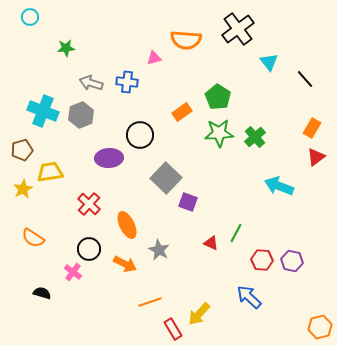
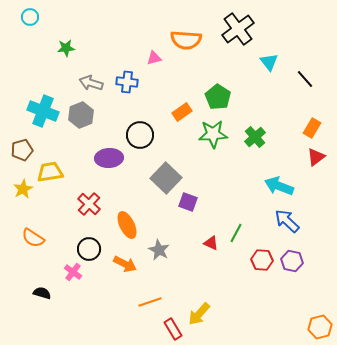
green star at (219, 133): moved 6 px left, 1 px down
blue arrow at (249, 297): moved 38 px right, 76 px up
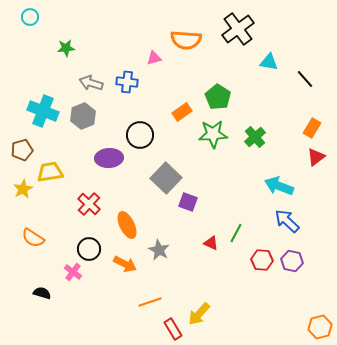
cyan triangle at (269, 62): rotated 42 degrees counterclockwise
gray hexagon at (81, 115): moved 2 px right, 1 px down
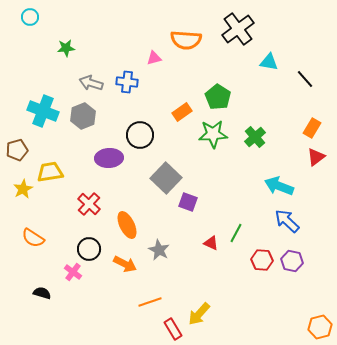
brown pentagon at (22, 150): moved 5 px left
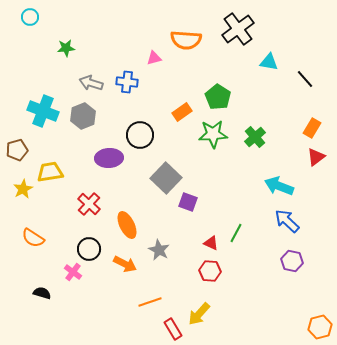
red hexagon at (262, 260): moved 52 px left, 11 px down
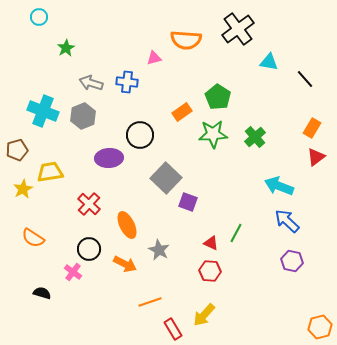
cyan circle at (30, 17): moved 9 px right
green star at (66, 48): rotated 24 degrees counterclockwise
yellow arrow at (199, 314): moved 5 px right, 1 px down
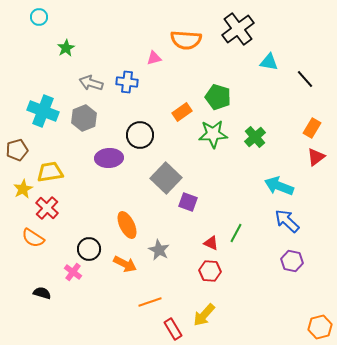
green pentagon at (218, 97): rotated 15 degrees counterclockwise
gray hexagon at (83, 116): moved 1 px right, 2 px down
red cross at (89, 204): moved 42 px left, 4 px down
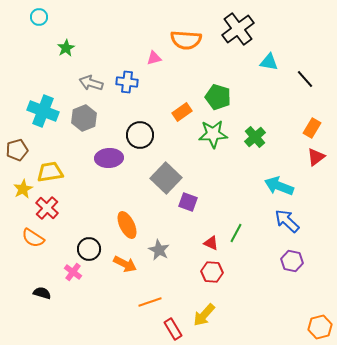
red hexagon at (210, 271): moved 2 px right, 1 px down
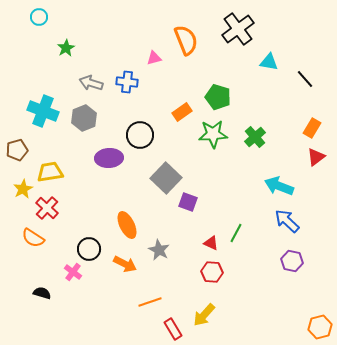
orange semicircle at (186, 40): rotated 116 degrees counterclockwise
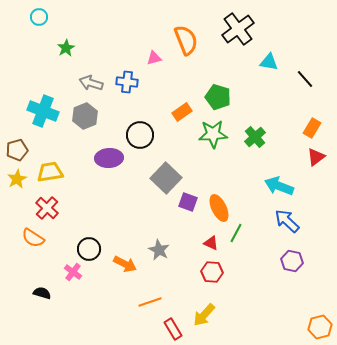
gray hexagon at (84, 118): moved 1 px right, 2 px up
yellow star at (23, 189): moved 6 px left, 10 px up
orange ellipse at (127, 225): moved 92 px right, 17 px up
